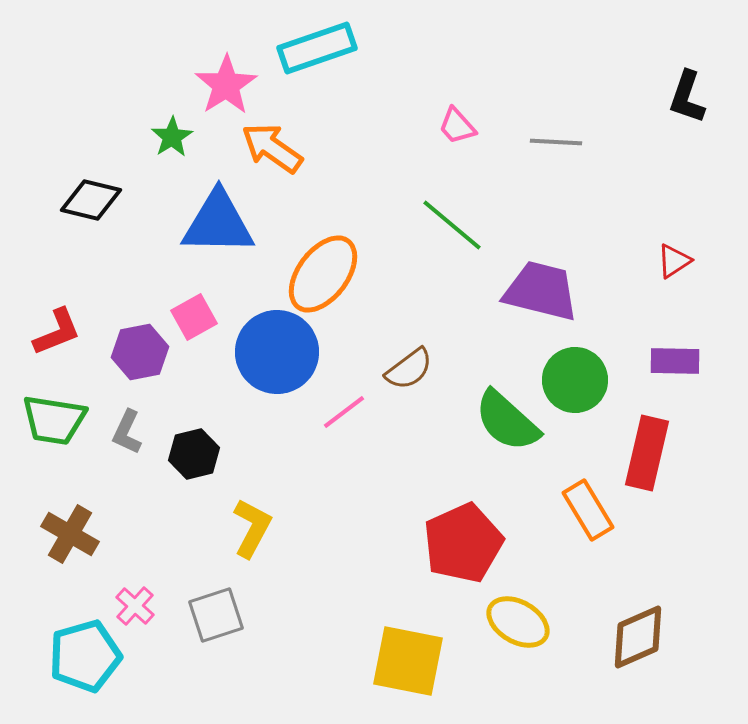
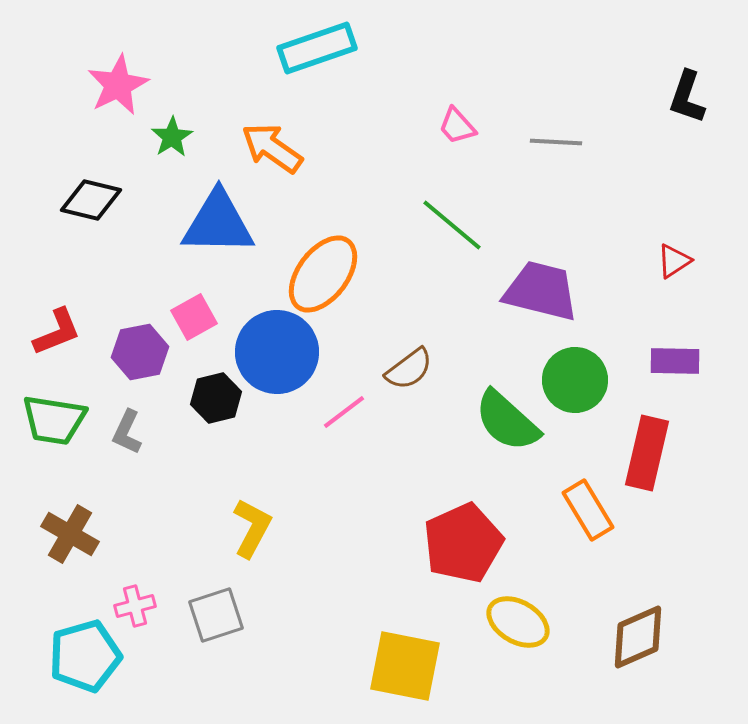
pink star: moved 108 px left; rotated 6 degrees clockwise
black hexagon: moved 22 px right, 56 px up
pink cross: rotated 33 degrees clockwise
yellow square: moved 3 px left, 5 px down
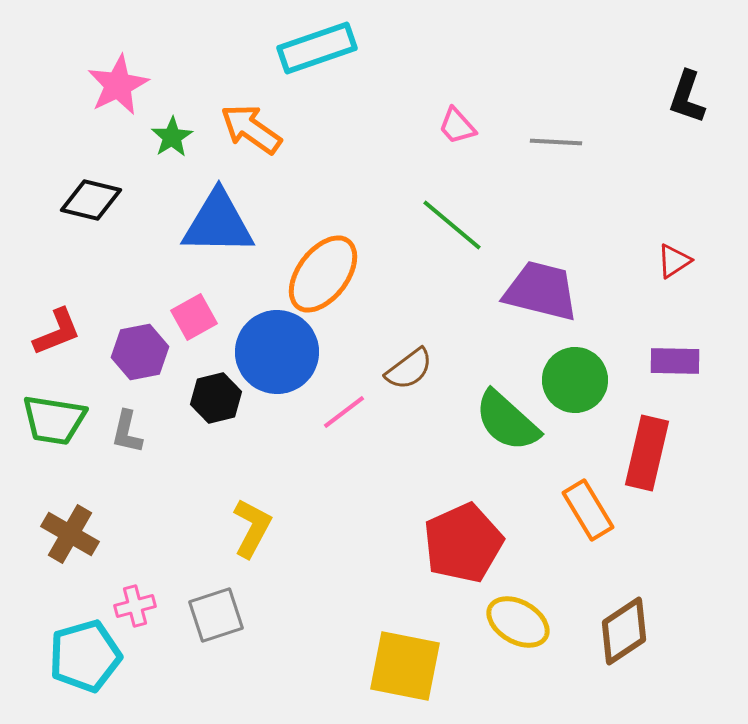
orange arrow: moved 21 px left, 19 px up
gray L-shape: rotated 12 degrees counterclockwise
brown diamond: moved 14 px left, 6 px up; rotated 10 degrees counterclockwise
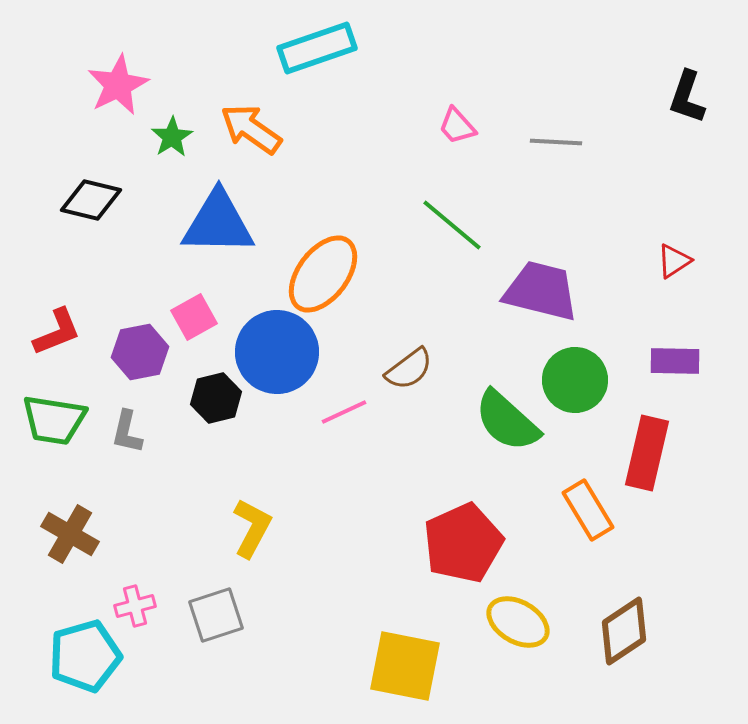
pink line: rotated 12 degrees clockwise
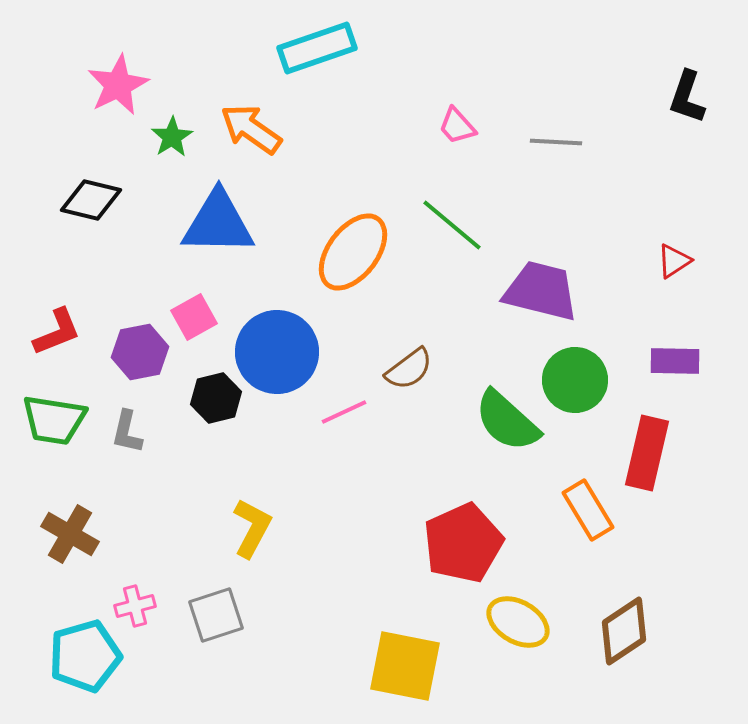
orange ellipse: moved 30 px right, 22 px up
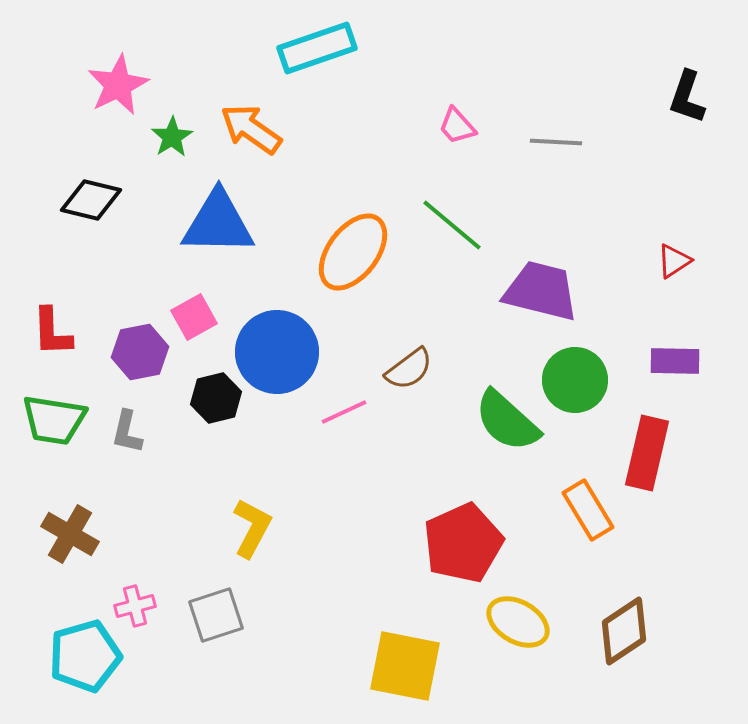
red L-shape: moved 5 px left; rotated 110 degrees clockwise
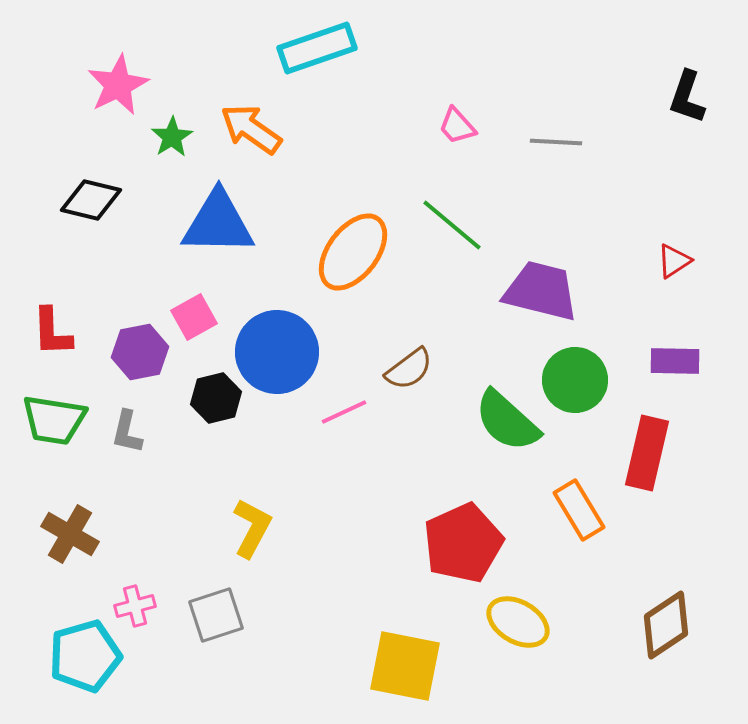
orange rectangle: moved 9 px left
brown diamond: moved 42 px right, 6 px up
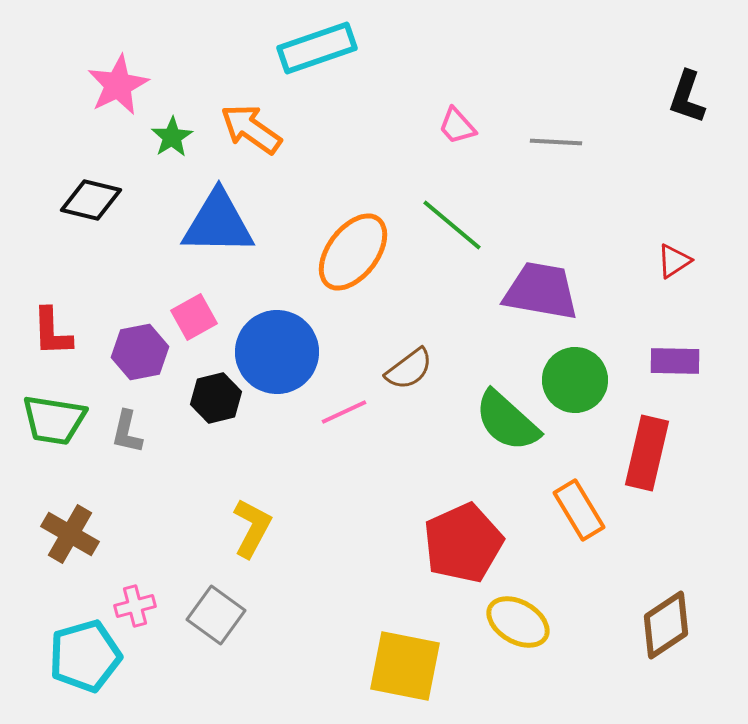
purple trapezoid: rotated 4 degrees counterclockwise
gray square: rotated 36 degrees counterclockwise
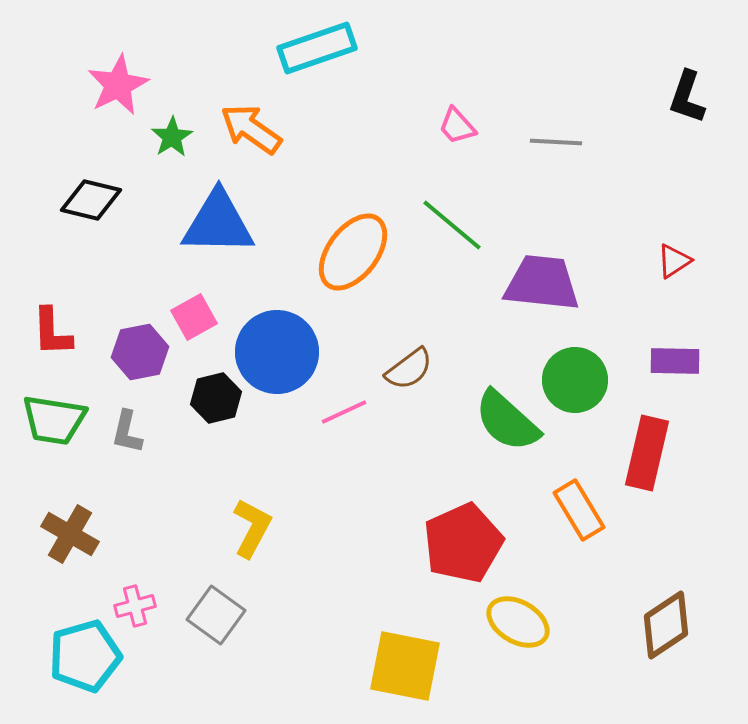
purple trapezoid: moved 1 px right, 8 px up; rotated 4 degrees counterclockwise
